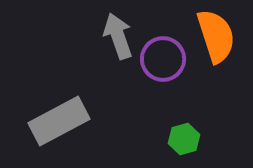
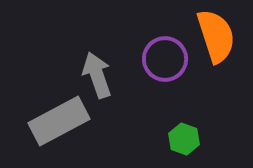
gray arrow: moved 21 px left, 39 px down
purple circle: moved 2 px right
green hexagon: rotated 24 degrees counterclockwise
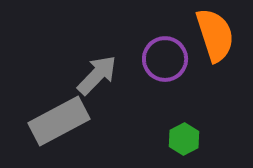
orange semicircle: moved 1 px left, 1 px up
gray arrow: rotated 63 degrees clockwise
green hexagon: rotated 12 degrees clockwise
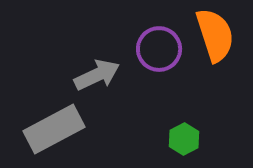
purple circle: moved 6 px left, 10 px up
gray arrow: rotated 21 degrees clockwise
gray rectangle: moved 5 px left, 8 px down
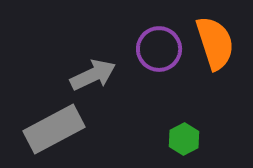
orange semicircle: moved 8 px down
gray arrow: moved 4 px left
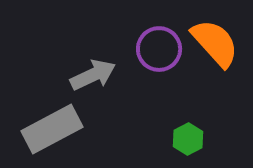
orange semicircle: rotated 24 degrees counterclockwise
gray rectangle: moved 2 px left
green hexagon: moved 4 px right
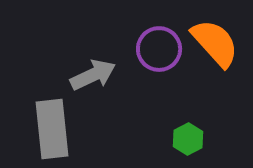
gray rectangle: rotated 68 degrees counterclockwise
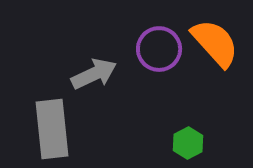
gray arrow: moved 1 px right, 1 px up
green hexagon: moved 4 px down
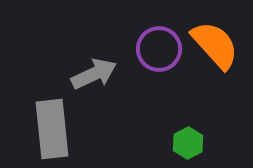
orange semicircle: moved 2 px down
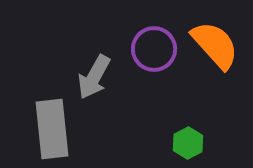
purple circle: moved 5 px left
gray arrow: moved 3 px down; rotated 144 degrees clockwise
